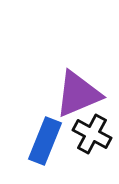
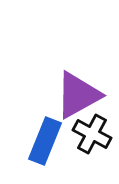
purple triangle: moved 1 px down; rotated 6 degrees counterclockwise
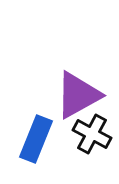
blue rectangle: moved 9 px left, 2 px up
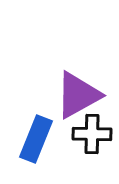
black cross: rotated 27 degrees counterclockwise
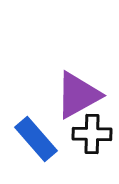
blue rectangle: rotated 63 degrees counterclockwise
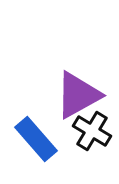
black cross: moved 3 px up; rotated 30 degrees clockwise
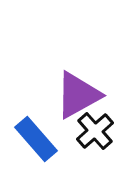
black cross: moved 3 px right; rotated 18 degrees clockwise
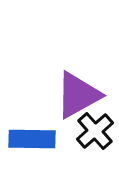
blue rectangle: moved 4 px left; rotated 48 degrees counterclockwise
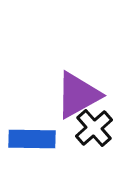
black cross: moved 1 px left, 3 px up
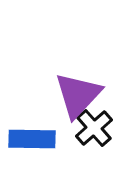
purple triangle: rotated 18 degrees counterclockwise
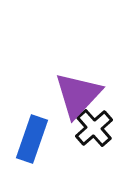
blue rectangle: rotated 72 degrees counterclockwise
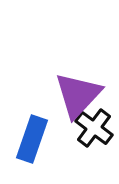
black cross: rotated 12 degrees counterclockwise
